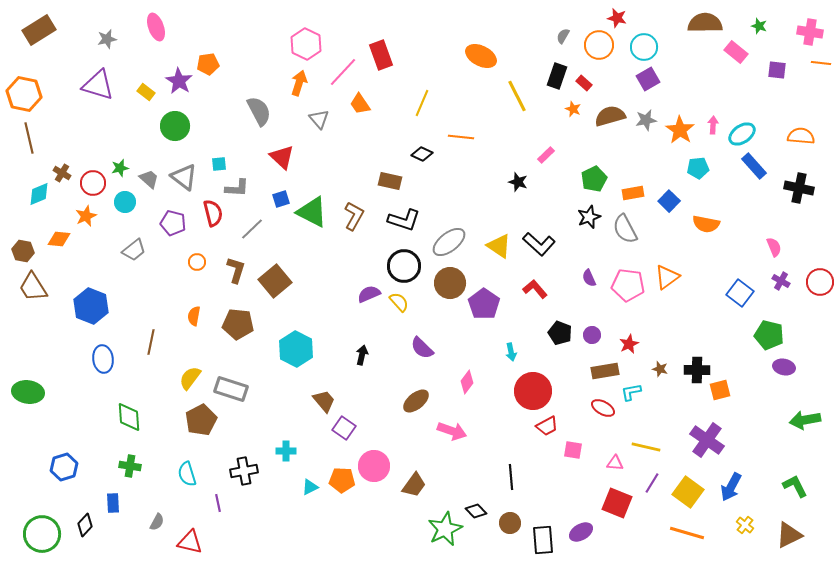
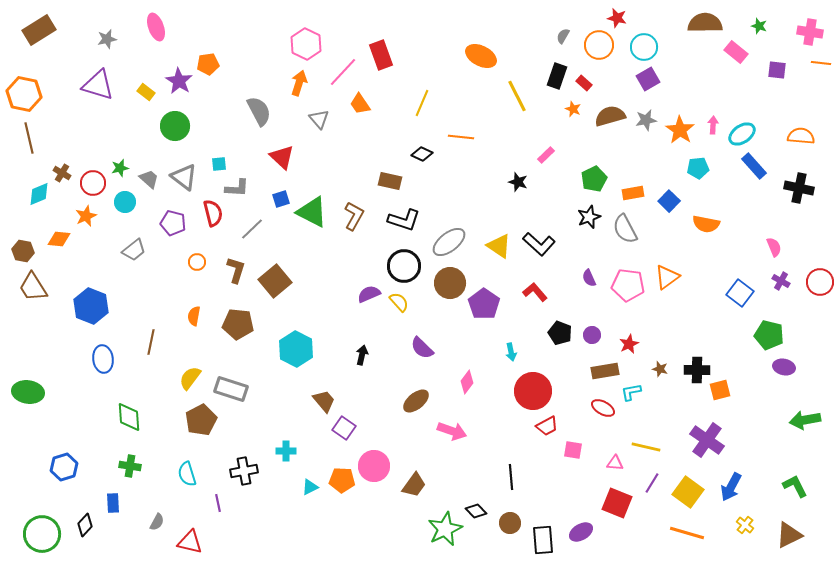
red L-shape at (535, 289): moved 3 px down
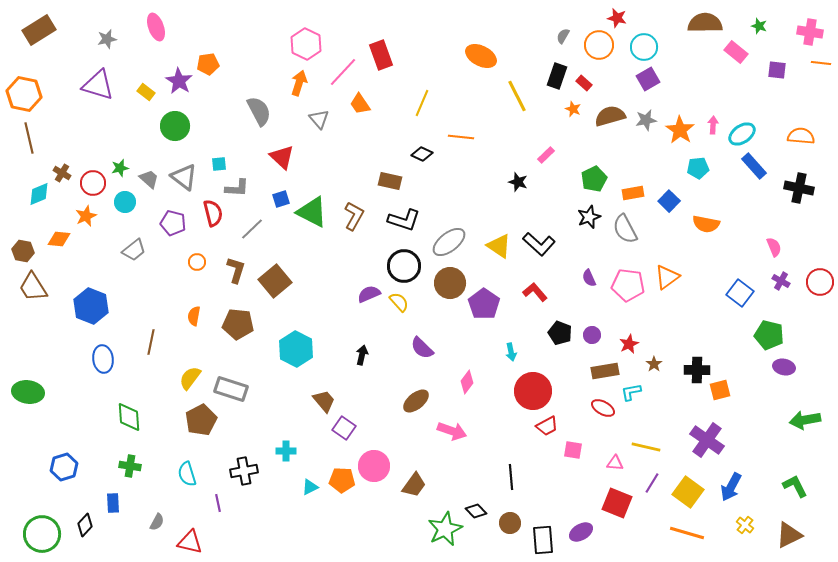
brown star at (660, 369): moved 6 px left, 5 px up; rotated 21 degrees clockwise
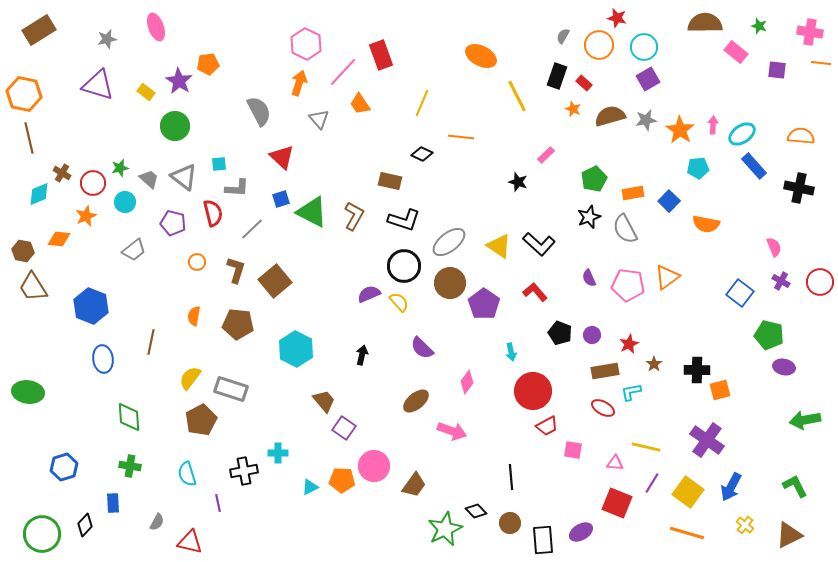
cyan cross at (286, 451): moved 8 px left, 2 px down
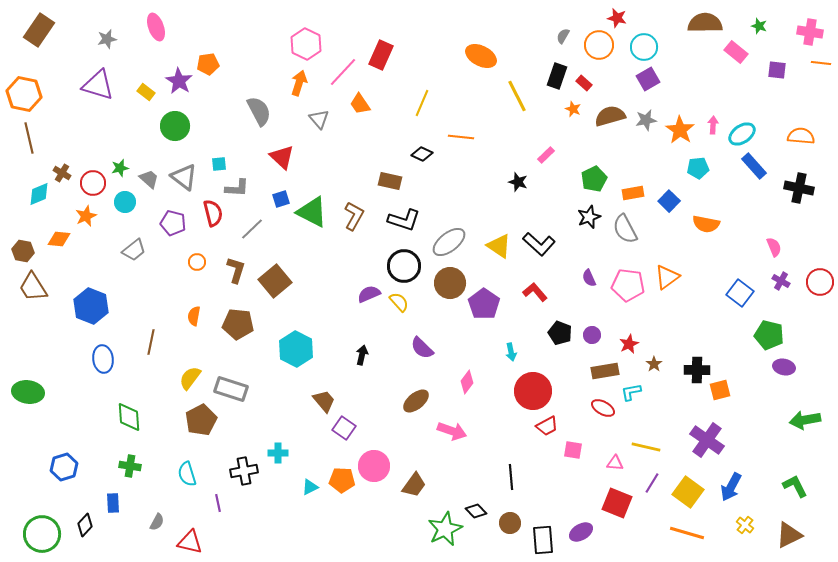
brown rectangle at (39, 30): rotated 24 degrees counterclockwise
red rectangle at (381, 55): rotated 44 degrees clockwise
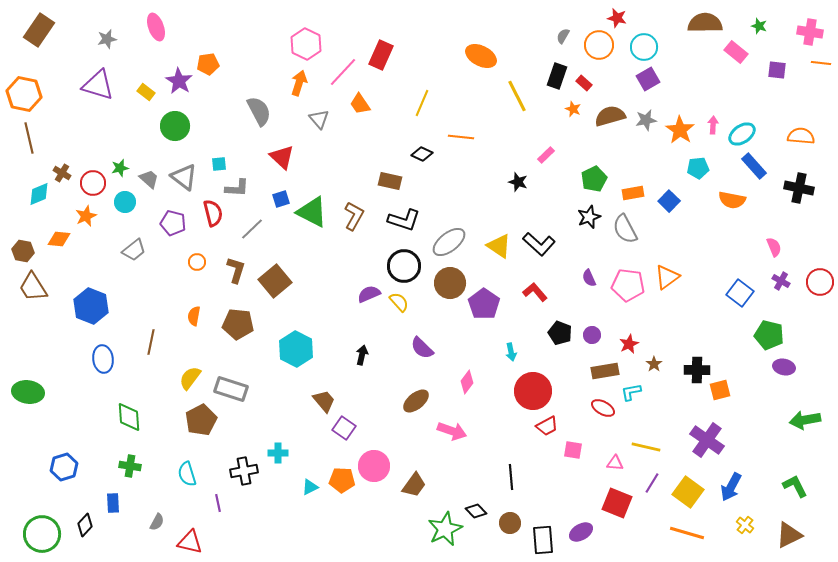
orange semicircle at (706, 224): moved 26 px right, 24 px up
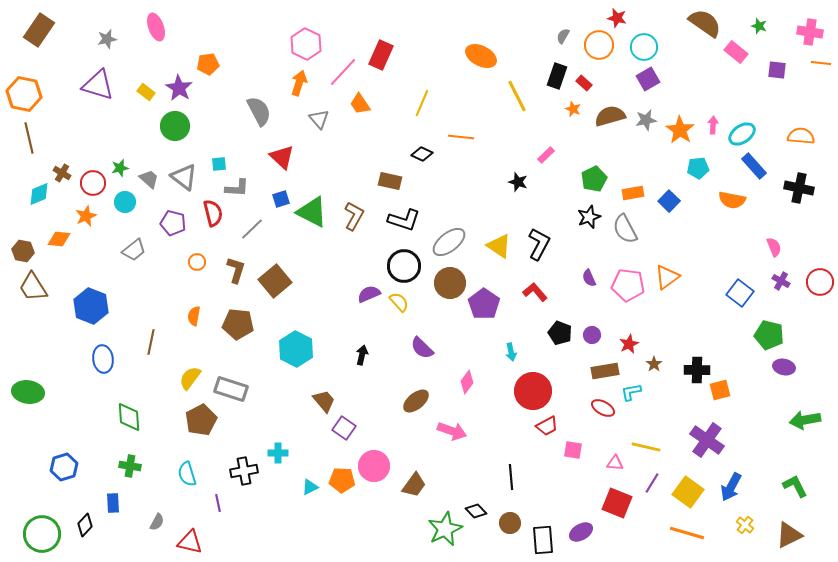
brown semicircle at (705, 23): rotated 36 degrees clockwise
purple star at (179, 81): moved 7 px down
black L-shape at (539, 244): rotated 104 degrees counterclockwise
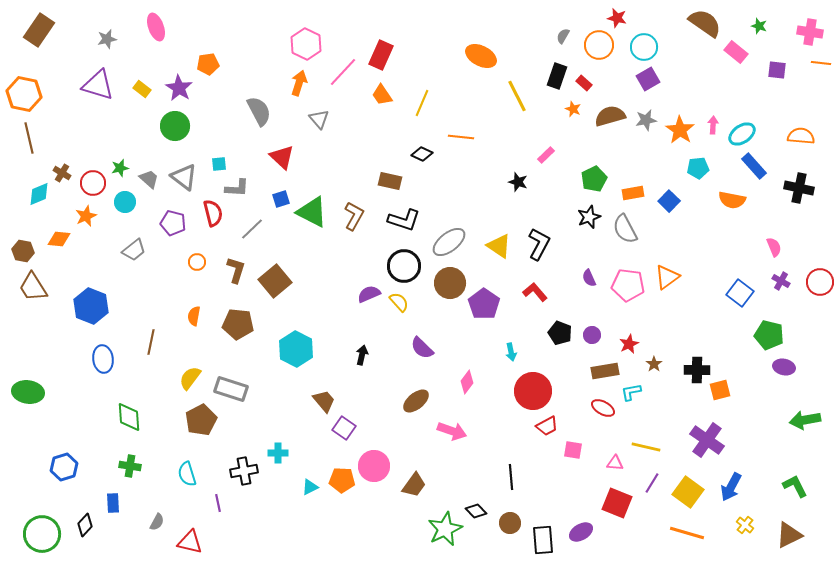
yellow rectangle at (146, 92): moved 4 px left, 3 px up
orange trapezoid at (360, 104): moved 22 px right, 9 px up
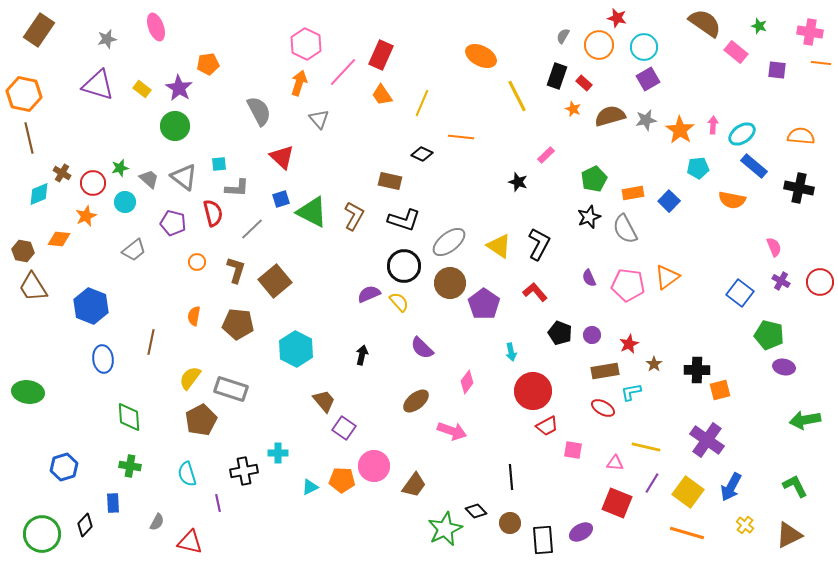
blue rectangle at (754, 166): rotated 8 degrees counterclockwise
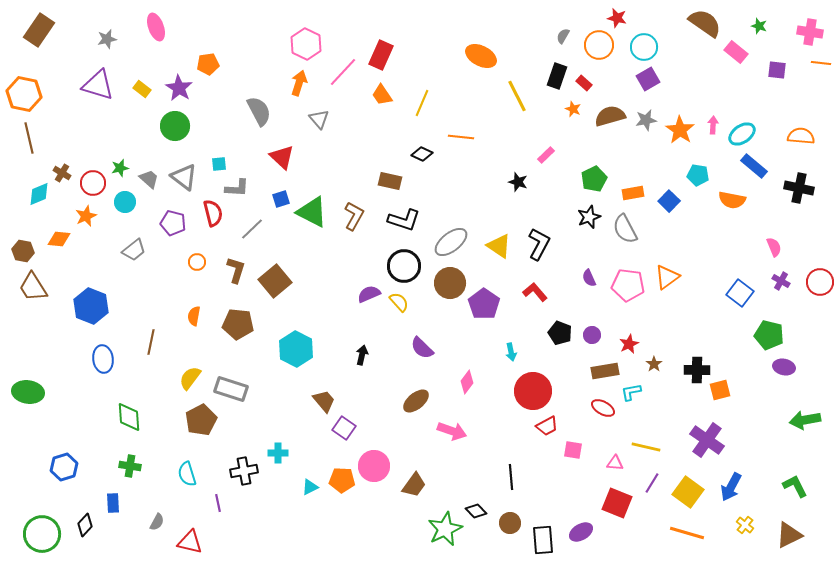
cyan pentagon at (698, 168): moved 7 px down; rotated 15 degrees clockwise
gray ellipse at (449, 242): moved 2 px right
